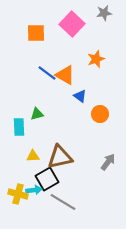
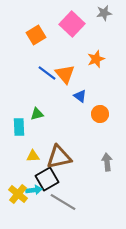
orange square: moved 2 px down; rotated 30 degrees counterclockwise
orange triangle: moved 1 px up; rotated 20 degrees clockwise
brown triangle: moved 1 px left
gray arrow: moved 1 px left; rotated 42 degrees counterclockwise
yellow cross: rotated 24 degrees clockwise
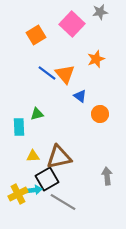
gray star: moved 4 px left, 1 px up
gray arrow: moved 14 px down
yellow cross: rotated 24 degrees clockwise
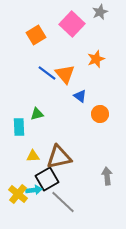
gray star: rotated 14 degrees counterclockwise
yellow cross: rotated 24 degrees counterclockwise
gray line: rotated 12 degrees clockwise
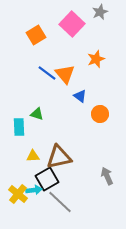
green triangle: rotated 32 degrees clockwise
gray arrow: rotated 18 degrees counterclockwise
gray line: moved 3 px left
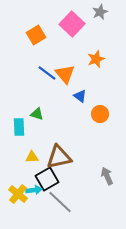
yellow triangle: moved 1 px left, 1 px down
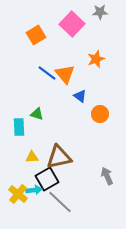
gray star: rotated 21 degrees clockwise
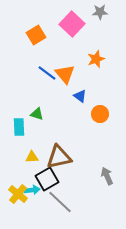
cyan arrow: moved 2 px left
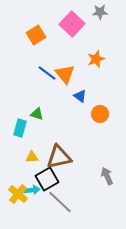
cyan rectangle: moved 1 px right, 1 px down; rotated 18 degrees clockwise
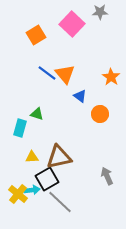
orange star: moved 15 px right, 18 px down; rotated 18 degrees counterclockwise
